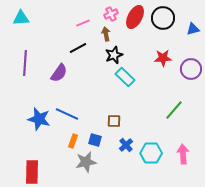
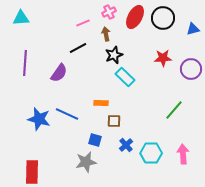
pink cross: moved 2 px left, 2 px up
orange rectangle: moved 28 px right, 38 px up; rotated 72 degrees clockwise
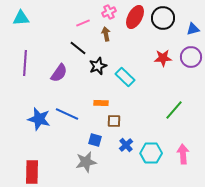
black line: rotated 66 degrees clockwise
black star: moved 16 px left, 11 px down
purple circle: moved 12 px up
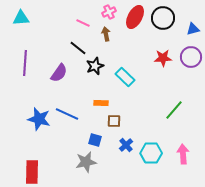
pink line: rotated 48 degrees clockwise
black star: moved 3 px left
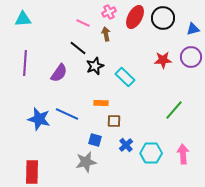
cyan triangle: moved 2 px right, 1 px down
red star: moved 2 px down
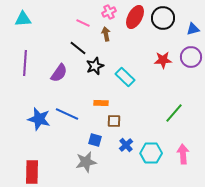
green line: moved 3 px down
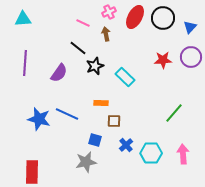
blue triangle: moved 3 px left, 2 px up; rotated 32 degrees counterclockwise
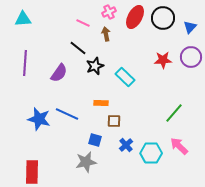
pink arrow: moved 4 px left, 8 px up; rotated 42 degrees counterclockwise
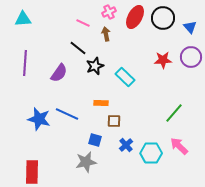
blue triangle: rotated 24 degrees counterclockwise
